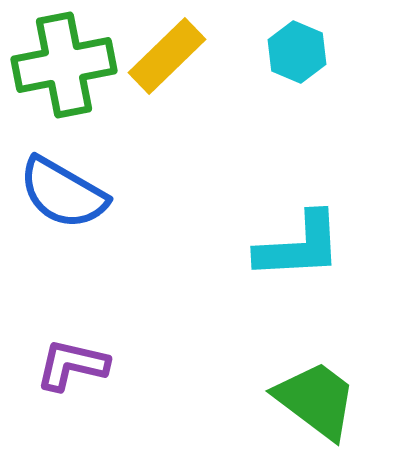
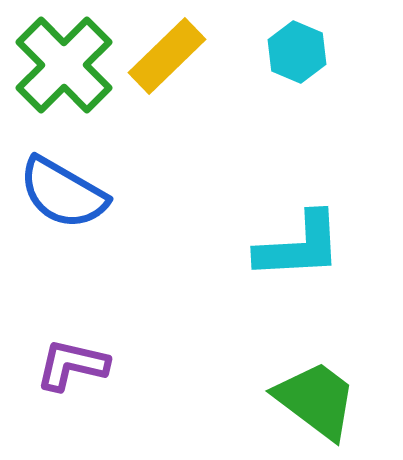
green cross: rotated 34 degrees counterclockwise
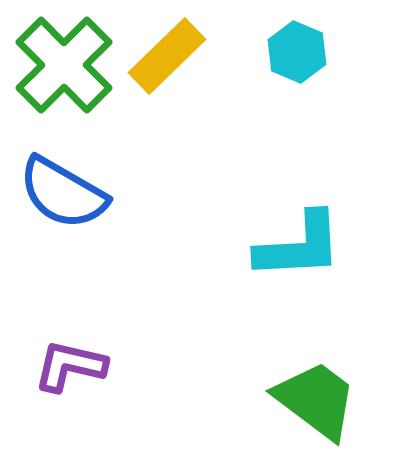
purple L-shape: moved 2 px left, 1 px down
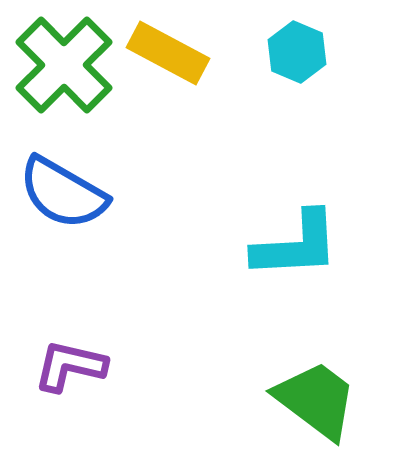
yellow rectangle: moved 1 px right, 3 px up; rotated 72 degrees clockwise
cyan L-shape: moved 3 px left, 1 px up
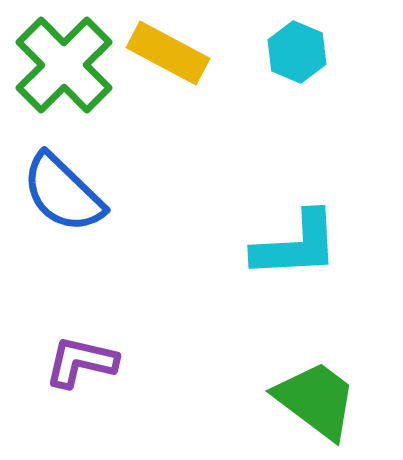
blue semicircle: rotated 14 degrees clockwise
purple L-shape: moved 11 px right, 4 px up
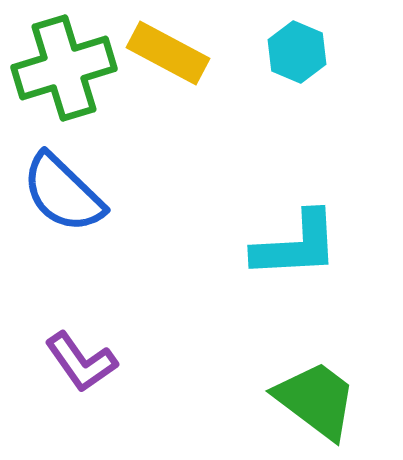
green cross: moved 3 px down; rotated 28 degrees clockwise
purple L-shape: rotated 138 degrees counterclockwise
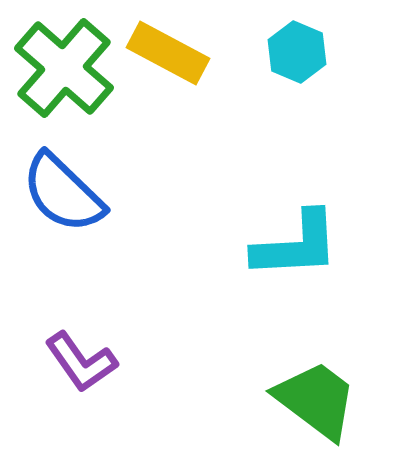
green cross: rotated 32 degrees counterclockwise
